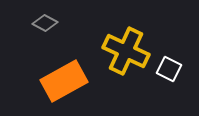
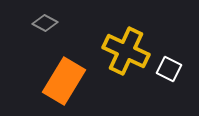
orange rectangle: rotated 30 degrees counterclockwise
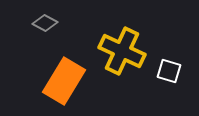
yellow cross: moved 4 px left
white square: moved 2 px down; rotated 10 degrees counterclockwise
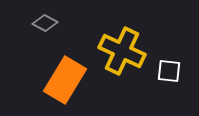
white square: rotated 10 degrees counterclockwise
orange rectangle: moved 1 px right, 1 px up
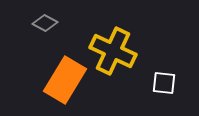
yellow cross: moved 9 px left
white square: moved 5 px left, 12 px down
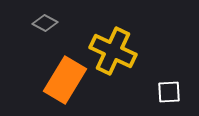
white square: moved 5 px right, 9 px down; rotated 10 degrees counterclockwise
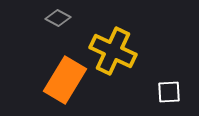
gray diamond: moved 13 px right, 5 px up
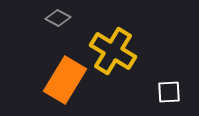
yellow cross: rotated 6 degrees clockwise
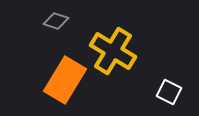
gray diamond: moved 2 px left, 3 px down; rotated 10 degrees counterclockwise
white square: rotated 30 degrees clockwise
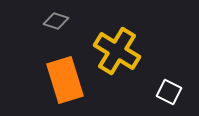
yellow cross: moved 4 px right
orange rectangle: rotated 48 degrees counterclockwise
